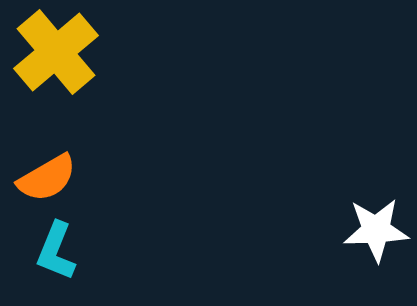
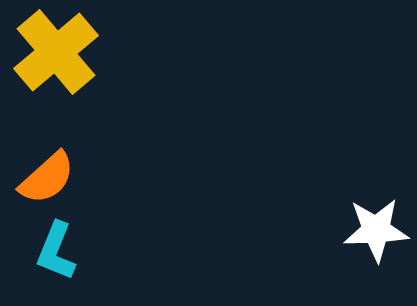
orange semicircle: rotated 12 degrees counterclockwise
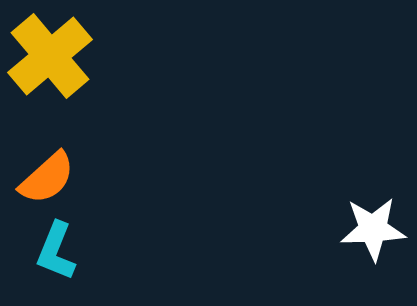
yellow cross: moved 6 px left, 4 px down
white star: moved 3 px left, 1 px up
